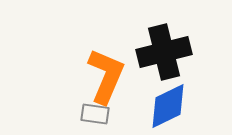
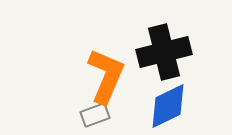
gray rectangle: moved 1 px down; rotated 28 degrees counterclockwise
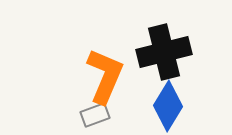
orange L-shape: moved 1 px left
blue diamond: rotated 33 degrees counterclockwise
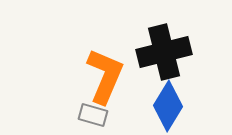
gray rectangle: moved 2 px left; rotated 36 degrees clockwise
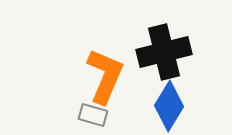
blue diamond: moved 1 px right
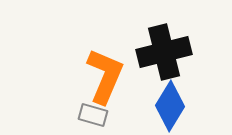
blue diamond: moved 1 px right
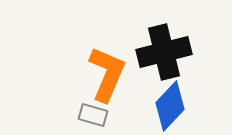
orange L-shape: moved 2 px right, 2 px up
blue diamond: rotated 12 degrees clockwise
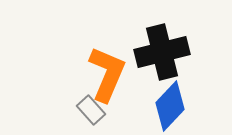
black cross: moved 2 px left
gray rectangle: moved 2 px left, 5 px up; rotated 32 degrees clockwise
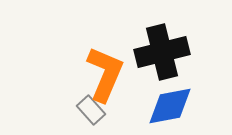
orange L-shape: moved 2 px left
blue diamond: rotated 36 degrees clockwise
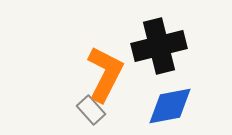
black cross: moved 3 px left, 6 px up
orange L-shape: rotated 4 degrees clockwise
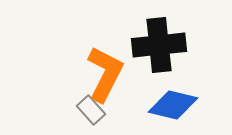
black cross: moved 1 px up; rotated 8 degrees clockwise
blue diamond: moved 3 px right, 1 px up; rotated 24 degrees clockwise
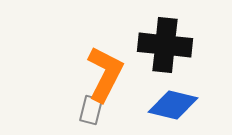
black cross: moved 6 px right; rotated 12 degrees clockwise
gray rectangle: rotated 56 degrees clockwise
